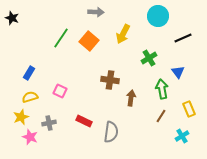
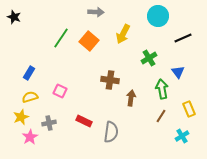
black star: moved 2 px right, 1 px up
pink star: rotated 21 degrees clockwise
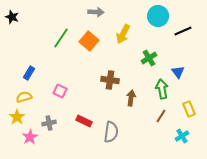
black star: moved 2 px left
black line: moved 7 px up
yellow semicircle: moved 6 px left
yellow star: moved 4 px left; rotated 14 degrees counterclockwise
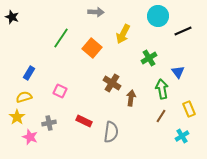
orange square: moved 3 px right, 7 px down
brown cross: moved 2 px right, 3 px down; rotated 24 degrees clockwise
pink star: rotated 21 degrees counterclockwise
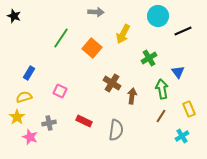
black star: moved 2 px right, 1 px up
brown arrow: moved 1 px right, 2 px up
gray semicircle: moved 5 px right, 2 px up
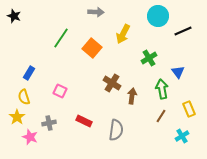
yellow semicircle: rotated 91 degrees counterclockwise
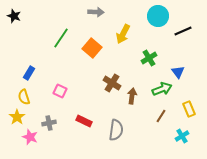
green arrow: rotated 78 degrees clockwise
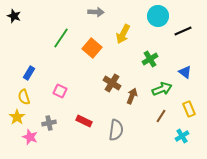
green cross: moved 1 px right, 1 px down
blue triangle: moved 7 px right; rotated 16 degrees counterclockwise
brown arrow: rotated 14 degrees clockwise
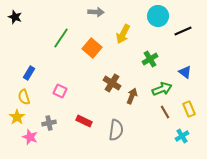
black star: moved 1 px right, 1 px down
brown line: moved 4 px right, 4 px up; rotated 64 degrees counterclockwise
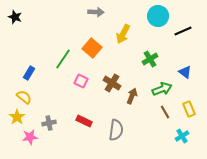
green line: moved 2 px right, 21 px down
pink square: moved 21 px right, 10 px up
yellow semicircle: rotated 147 degrees clockwise
pink star: rotated 28 degrees counterclockwise
